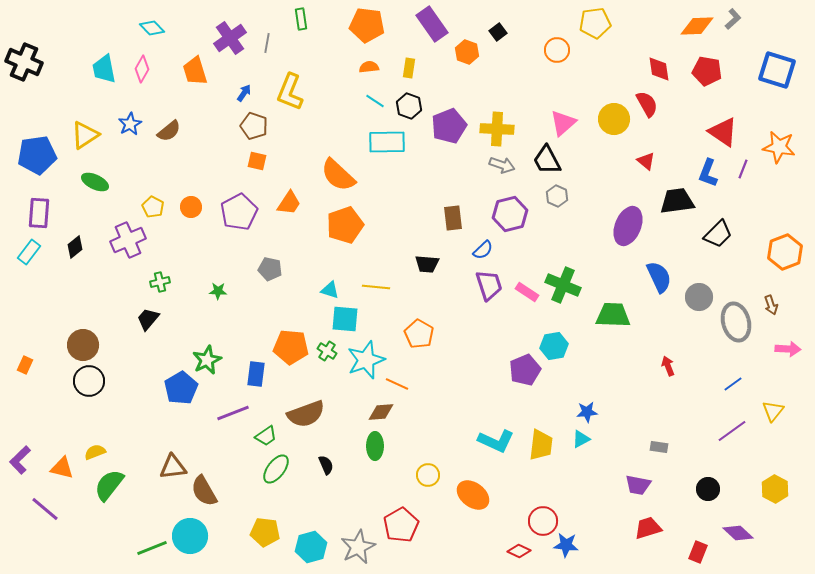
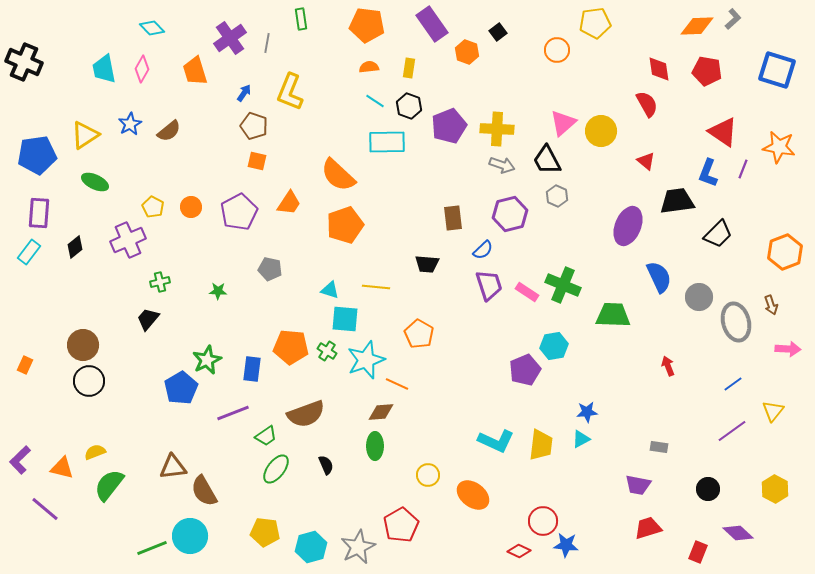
yellow circle at (614, 119): moved 13 px left, 12 px down
blue rectangle at (256, 374): moved 4 px left, 5 px up
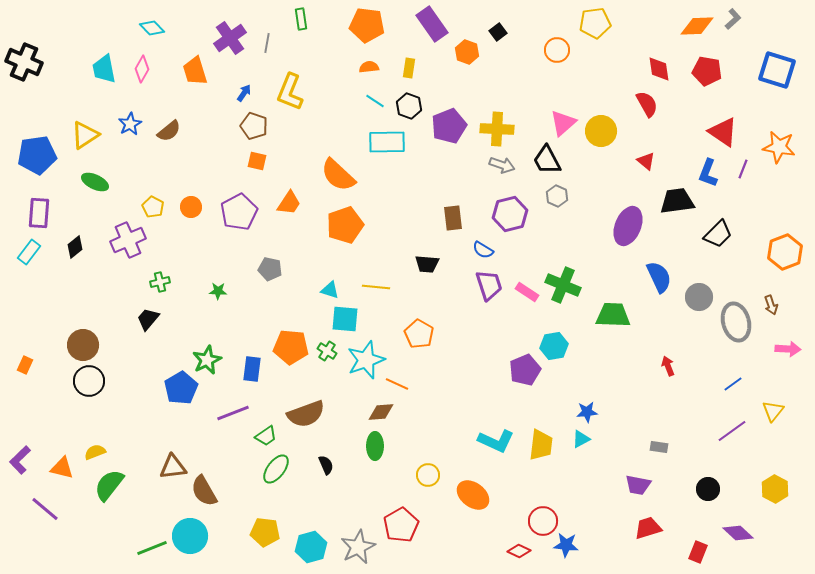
blue semicircle at (483, 250): rotated 75 degrees clockwise
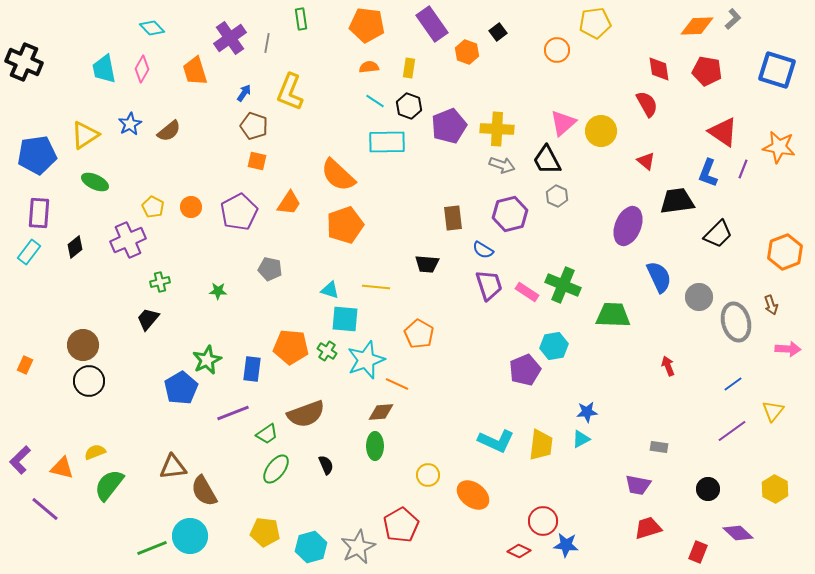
green trapezoid at (266, 436): moved 1 px right, 2 px up
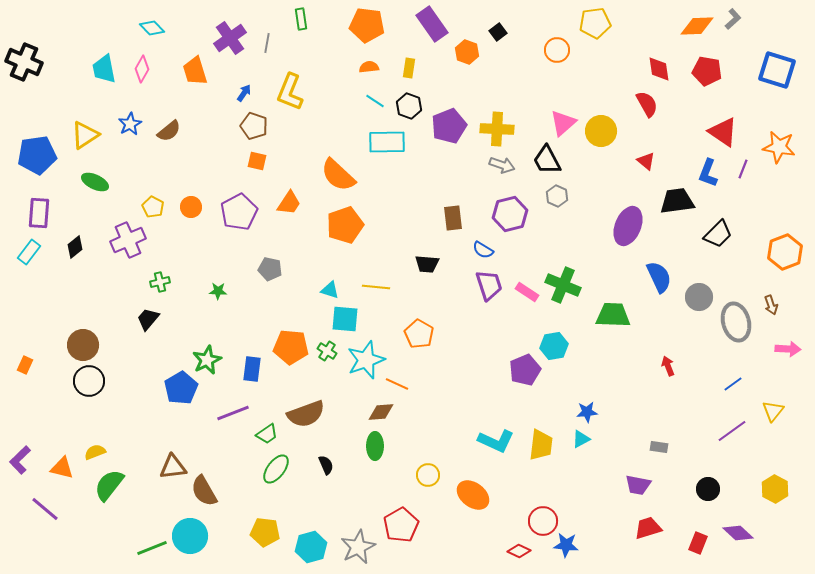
red rectangle at (698, 552): moved 9 px up
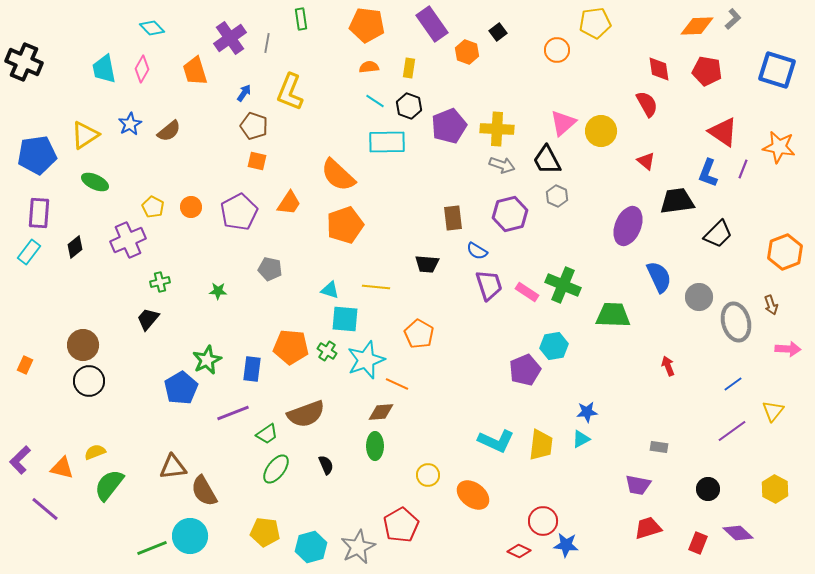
blue semicircle at (483, 250): moved 6 px left, 1 px down
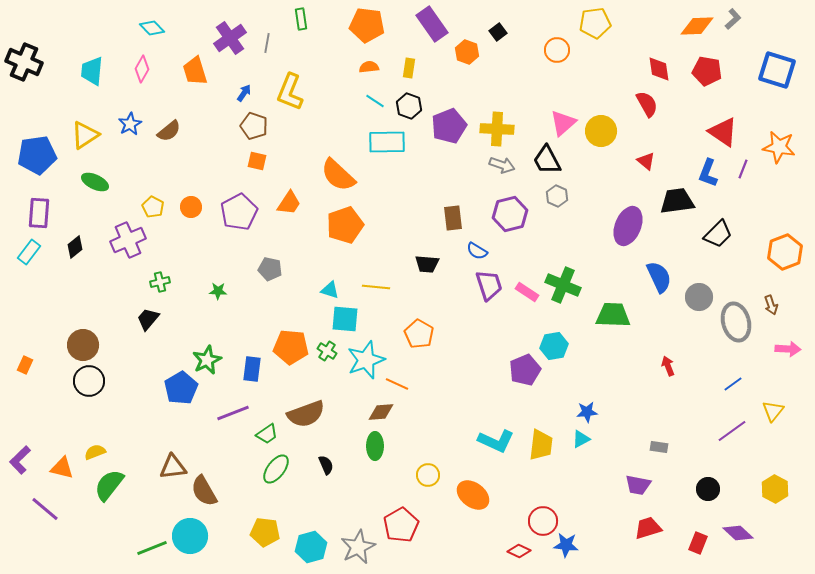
cyan trapezoid at (104, 69): moved 12 px left, 2 px down; rotated 16 degrees clockwise
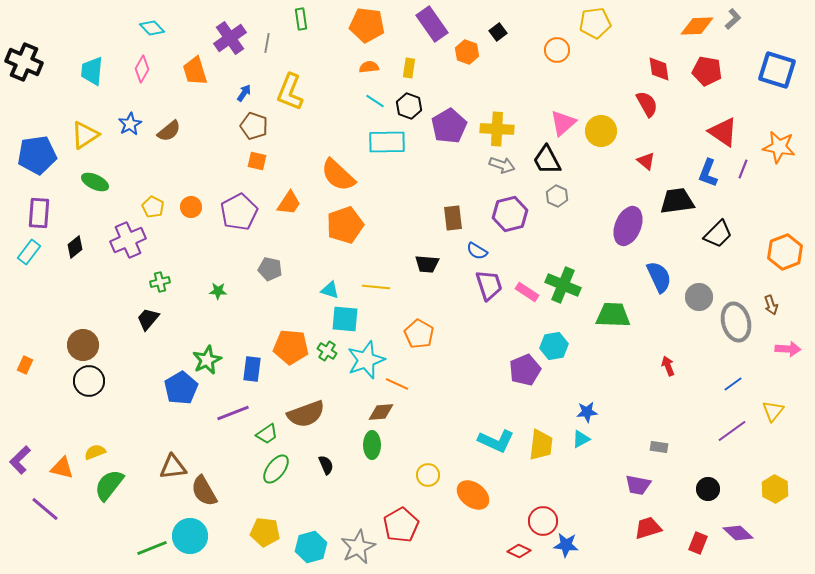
purple pentagon at (449, 126): rotated 8 degrees counterclockwise
green ellipse at (375, 446): moved 3 px left, 1 px up
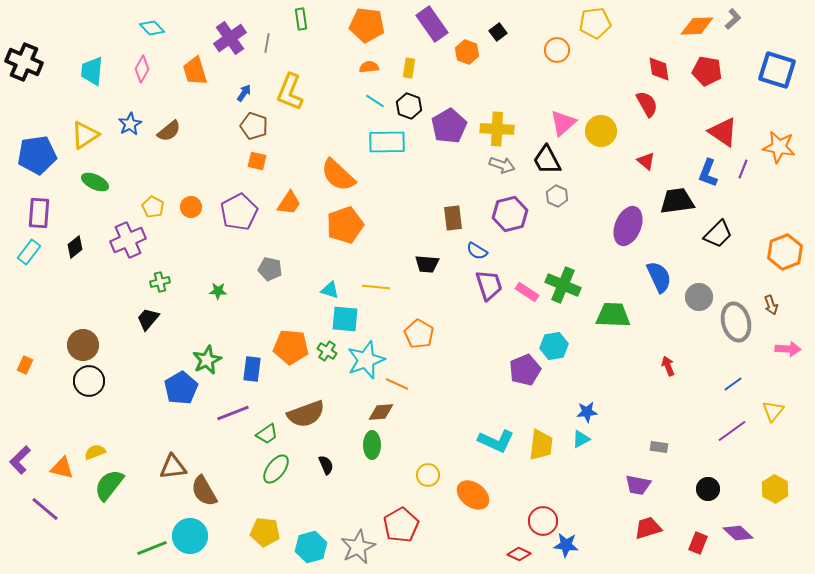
red diamond at (519, 551): moved 3 px down
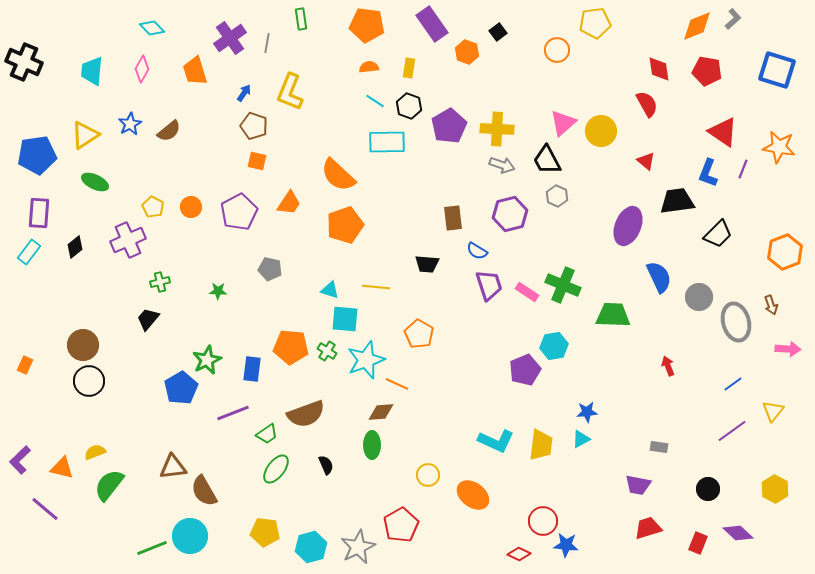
orange diamond at (697, 26): rotated 20 degrees counterclockwise
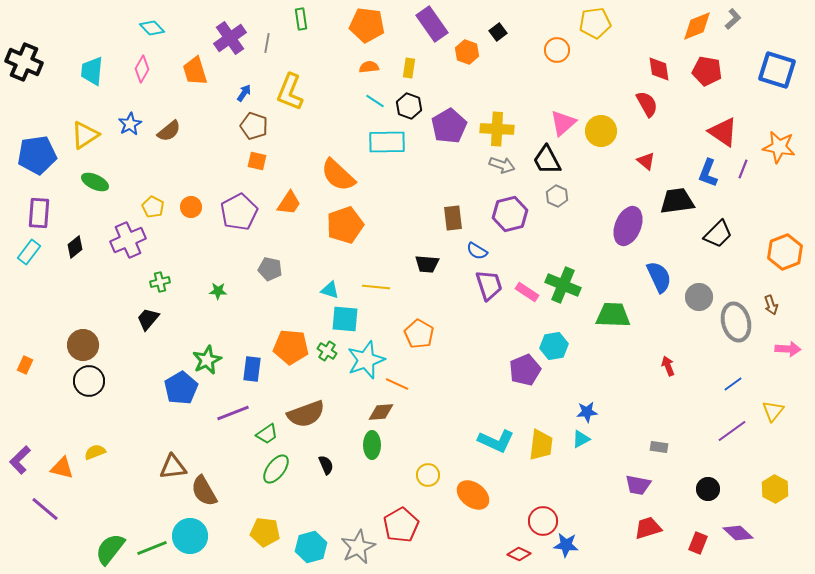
green semicircle at (109, 485): moved 1 px right, 64 px down
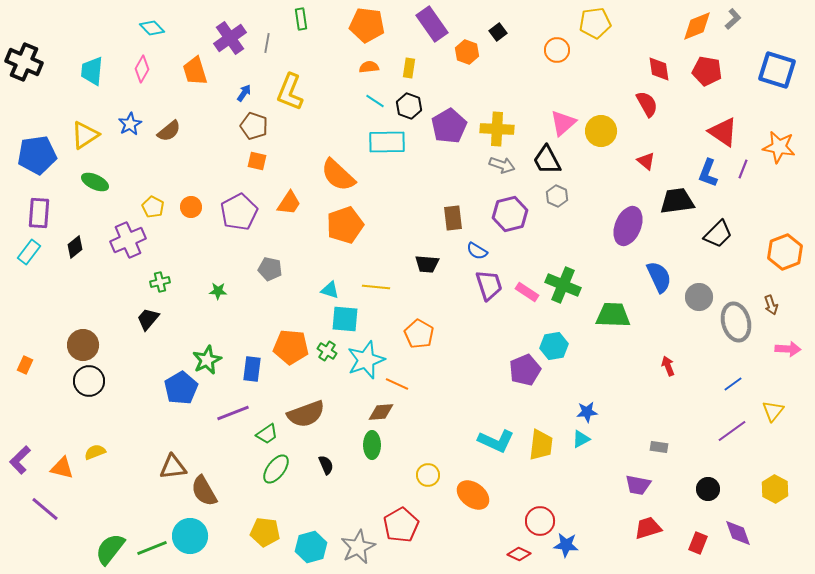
red circle at (543, 521): moved 3 px left
purple diamond at (738, 533): rotated 28 degrees clockwise
